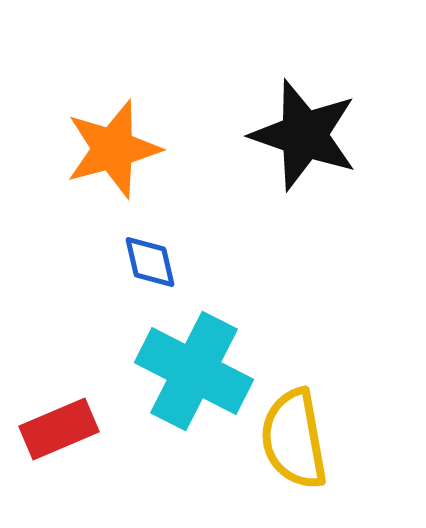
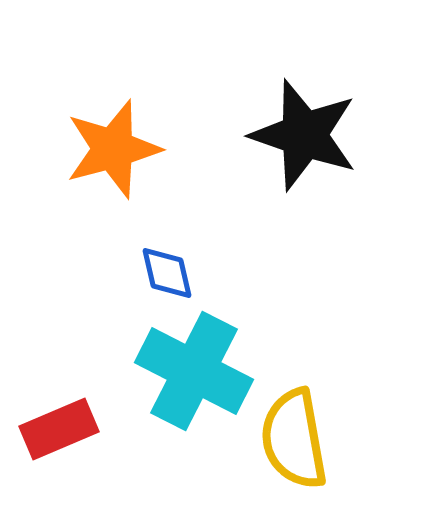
blue diamond: moved 17 px right, 11 px down
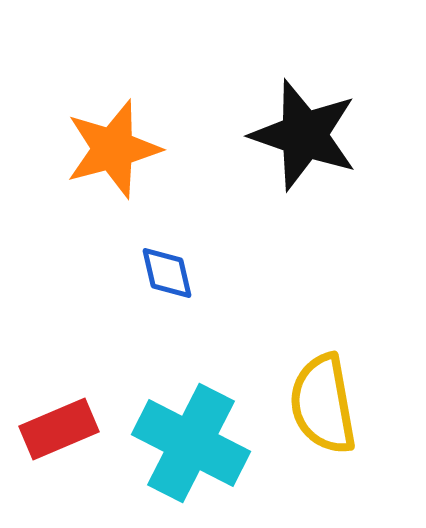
cyan cross: moved 3 px left, 72 px down
yellow semicircle: moved 29 px right, 35 px up
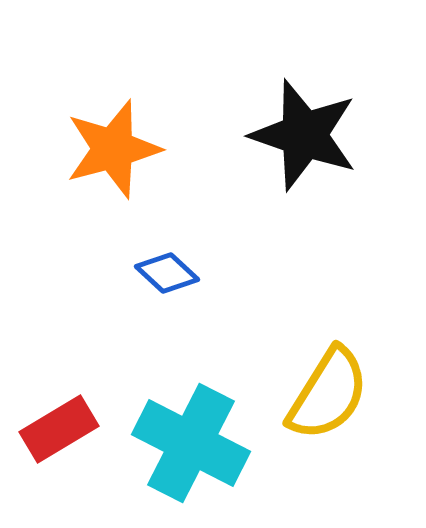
blue diamond: rotated 34 degrees counterclockwise
yellow semicircle: moved 5 px right, 10 px up; rotated 138 degrees counterclockwise
red rectangle: rotated 8 degrees counterclockwise
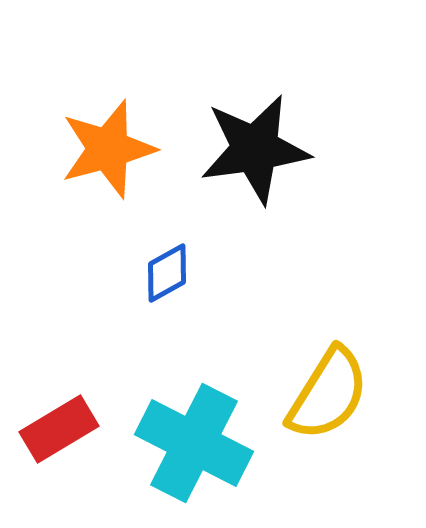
black star: moved 49 px left, 14 px down; rotated 27 degrees counterclockwise
orange star: moved 5 px left
blue diamond: rotated 72 degrees counterclockwise
cyan cross: moved 3 px right
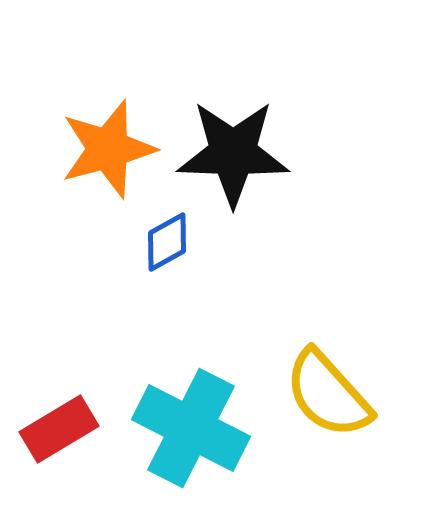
black star: moved 22 px left, 4 px down; rotated 10 degrees clockwise
blue diamond: moved 31 px up
yellow semicircle: rotated 106 degrees clockwise
cyan cross: moved 3 px left, 15 px up
